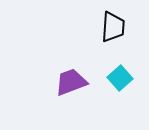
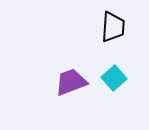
cyan square: moved 6 px left
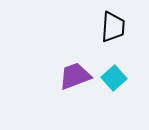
purple trapezoid: moved 4 px right, 6 px up
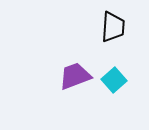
cyan square: moved 2 px down
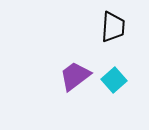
purple trapezoid: rotated 16 degrees counterclockwise
